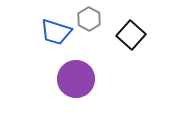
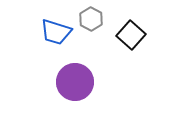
gray hexagon: moved 2 px right
purple circle: moved 1 px left, 3 px down
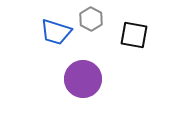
black square: moved 3 px right; rotated 32 degrees counterclockwise
purple circle: moved 8 px right, 3 px up
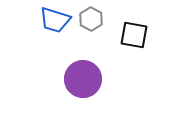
blue trapezoid: moved 1 px left, 12 px up
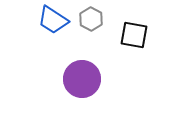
blue trapezoid: moved 2 px left; rotated 16 degrees clockwise
purple circle: moved 1 px left
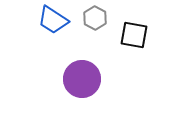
gray hexagon: moved 4 px right, 1 px up
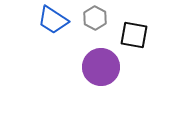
purple circle: moved 19 px right, 12 px up
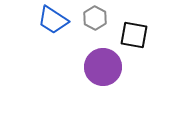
purple circle: moved 2 px right
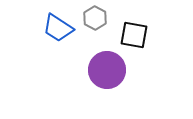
blue trapezoid: moved 5 px right, 8 px down
purple circle: moved 4 px right, 3 px down
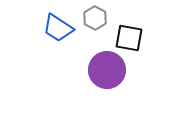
black square: moved 5 px left, 3 px down
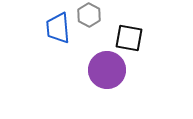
gray hexagon: moved 6 px left, 3 px up
blue trapezoid: rotated 52 degrees clockwise
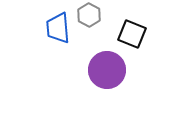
black square: moved 3 px right, 4 px up; rotated 12 degrees clockwise
